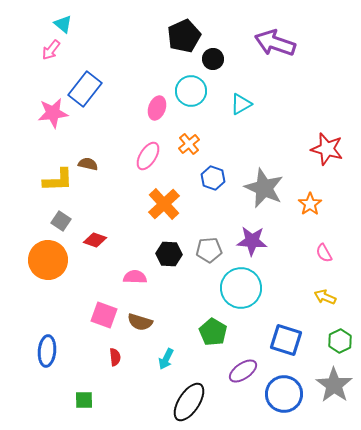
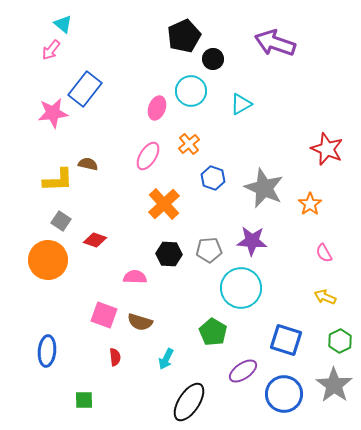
red star at (327, 149): rotated 8 degrees clockwise
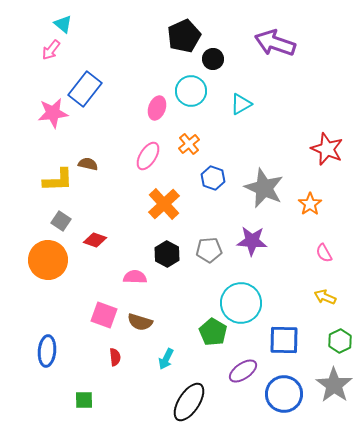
black hexagon at (169, 254): moved 2 px left; rotated 25 degrees clockwise
cyan circle at (241, 288): moved 15 px down
blue square at (286, 340): moved 2 px left; rotated 16 degrees counterclockwise
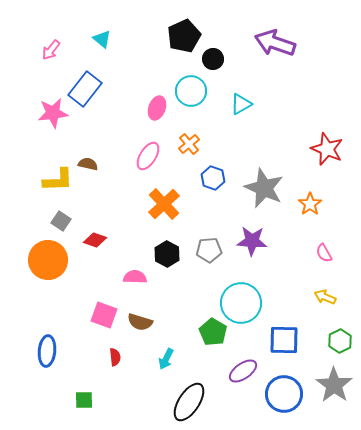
cyan triangle at (63, 24): moved 39 px right, 15 px down
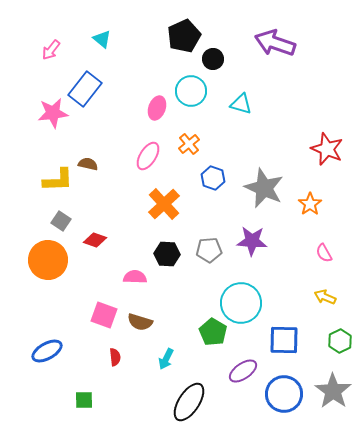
cyan triangle at (241, 104): rotated 45 degrees clockwise
black hexagon at (167, 254): rotated 25 degrees counterclockwise
blue ellipse at (47, 351): rotated 56 degrees clockwise
gray star at (334, 385): moved 1 px left, 6 px down
